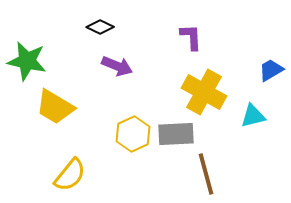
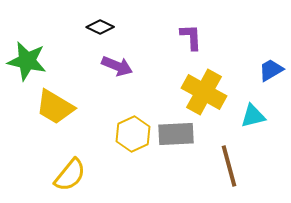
brown line: moved 23 px right, 8 px up
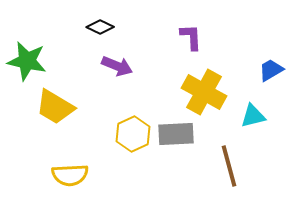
yellow semicircle: rotated 48 degrees clockwise
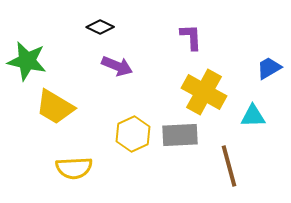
blue trapezoid: moved 2 px left, 2 px up
cyan triangle: rotated 12 degrees clockwise
gray rectangle: moved 4 px right, 1 px down
yellow semicircle: moved 4 px right, 7 px up
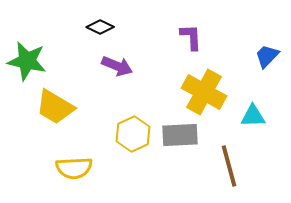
blue trapezoid: moved 2 px left, 12 px up; rotated 16 degrees counterclockwise
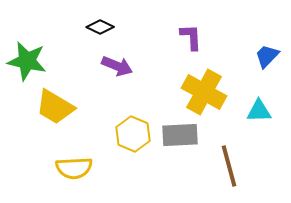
cyan triangle: moved 6 px right, 5 px up
yellow hexagon: rotated 12 degrees counterclockwise
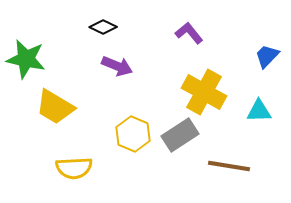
black diamond: moved 3 px right
purple L-shape: moved 2 px left, 4 px up; rotated 36 degrees counterclockwise
green star: moved 1 px left, 2 px up
gray rectangle: rotated 30 degrees counterclockwise
brown line: rotated 66 degrees counterclockwise
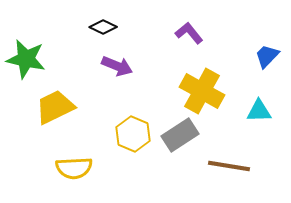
yellow cross: moved 2 px left, 1 px up
yellow trapezoid: rotated 123 degrees clockwise
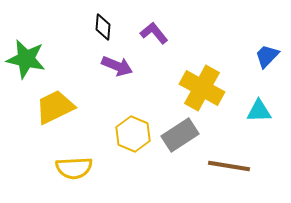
black diamond: rotated 68 degrees clockwise
purple L-shape: moved 35 px left
yellow cross: moved 3 px up
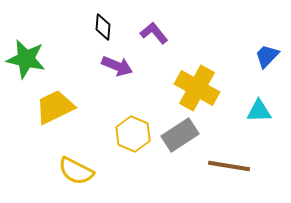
yellow cross: moved 5 px left
yellow semicircle: moved 2 px right, 3 px down; rotated 30 degrees clockwise
